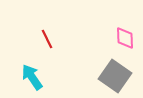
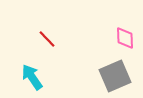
red line: rotated 18 degrees counterclockwise
gray square: rotated 32 degrees clockwise
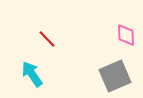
pink diamond: moved 1 px right, 3 px up
cyan arrow: moved 3 px up
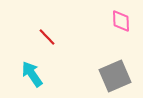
pink diamond: moved 5 px left, 14 px up
red line: moved 2 px up
